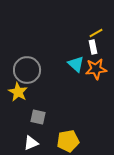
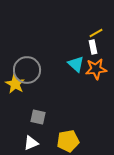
yellow star: moved 3 px left, 8 px up
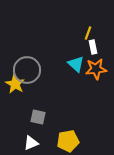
yellow line: moved 8 px left; rotated 40 degrees counterclockwise
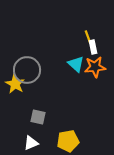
yellow line: moved 4 px down; rotated 40 degrees counterclockwise
orange star: moved 1 px left, 2 px up
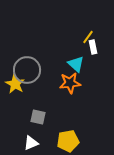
yellow line: rotated 56 degrees clockwise
orange star: moved 25 px left, 16 px down
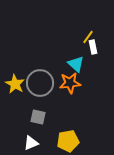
gray circle: moved 13 px right, 13 px down
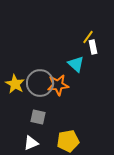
orange star: moved 12 px left, 2 px down
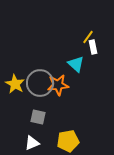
white triangle: moved 1 px right
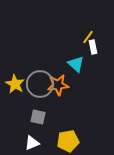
gray circle: moved 1 px down
